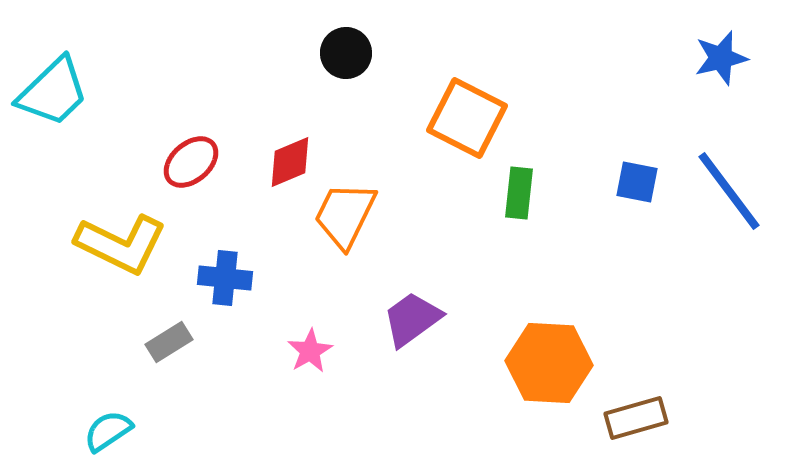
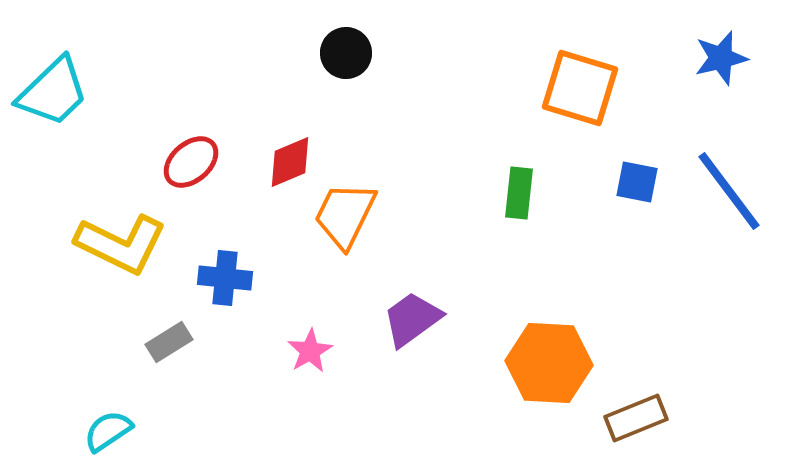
orange square: moved 113 px right, 30 px up; rotated 10 degrees counterclockwise
brown rectangle: rotated 6 degrees counterclockwise
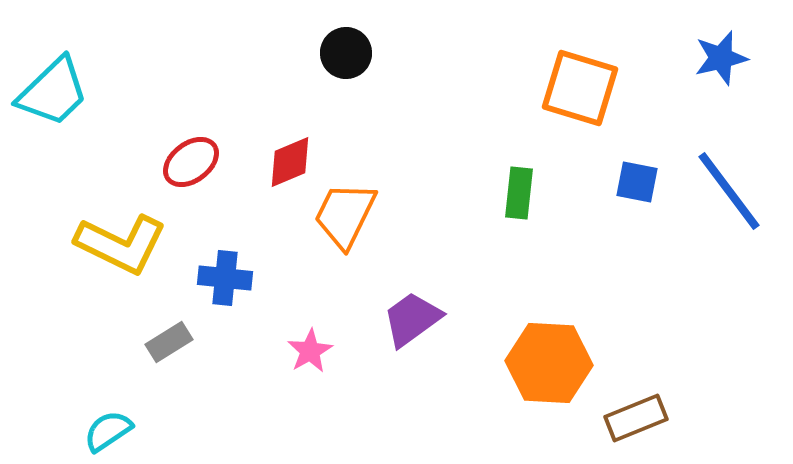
red ellipse: rotated 4 degrees clockwise
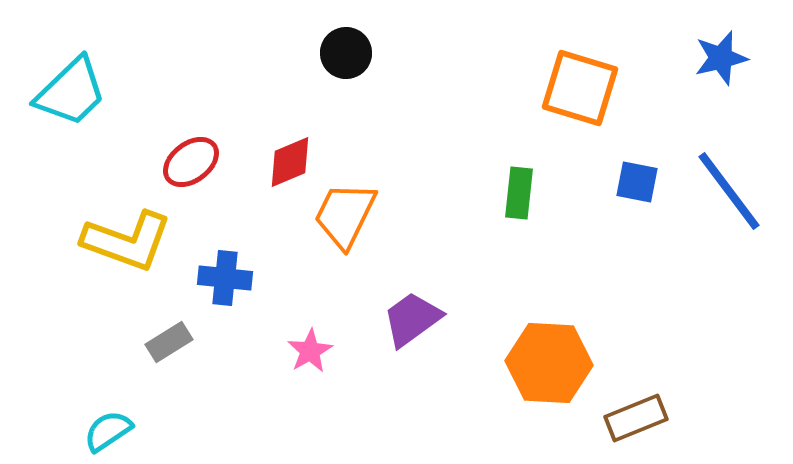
cyan trapezoid: moved 18 px right
yellow L-shape: moved 6 px right, 3 px up; rotated 6 degrees counterclockwise
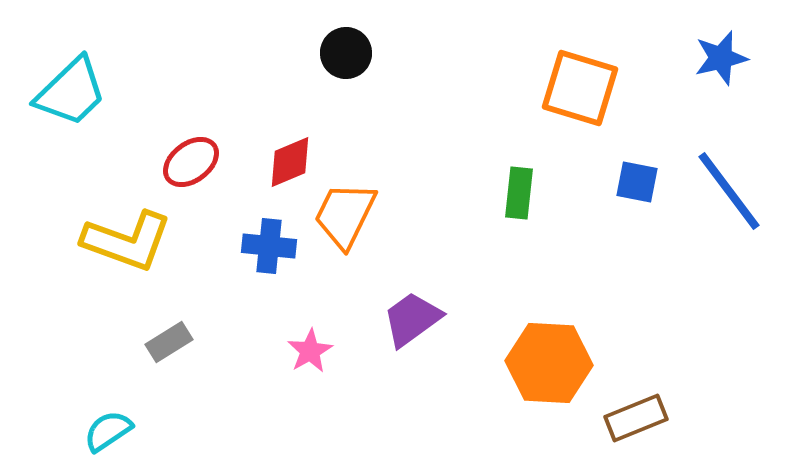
blue cross: moved 44 px right, 32 px up
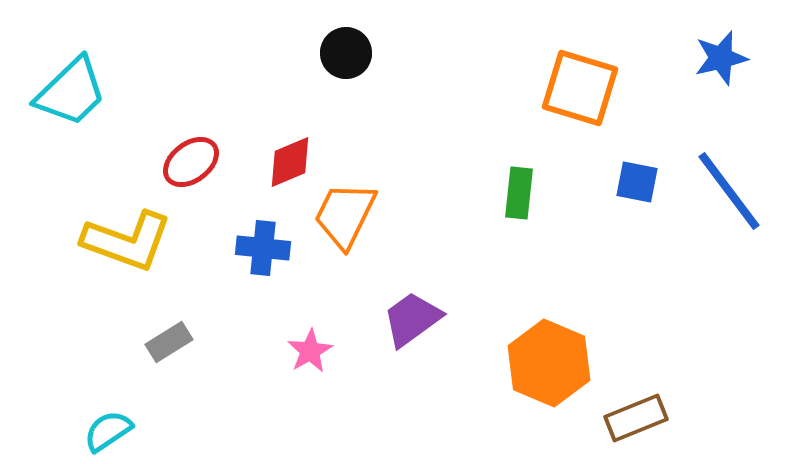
blue cross: moved 6 px left, 2 px down
orange hexagon: rotated 20 degrees clockwise
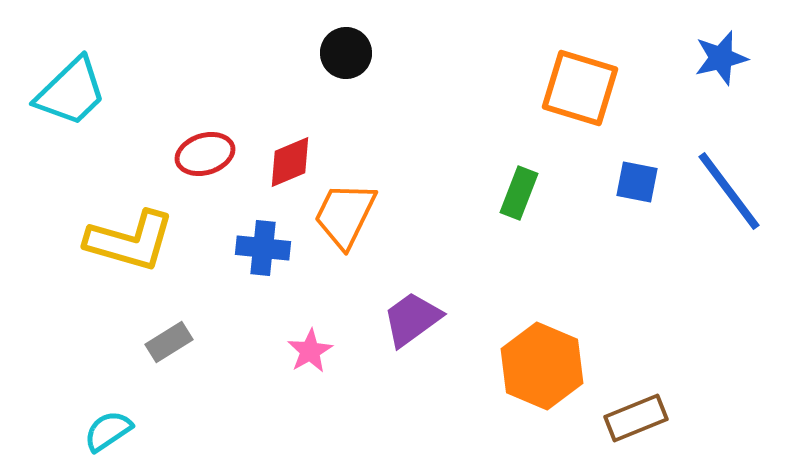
red ellipse: moved 14 px right, 8 px up; rotated 20 degrees clockwise
green rectangle: rotated 15 degrees clockwise
yellow L-shape: moved 3 px right; rotated 4 degrees counterclockwise
orange hexagon: moved 7 px left, 3 px down
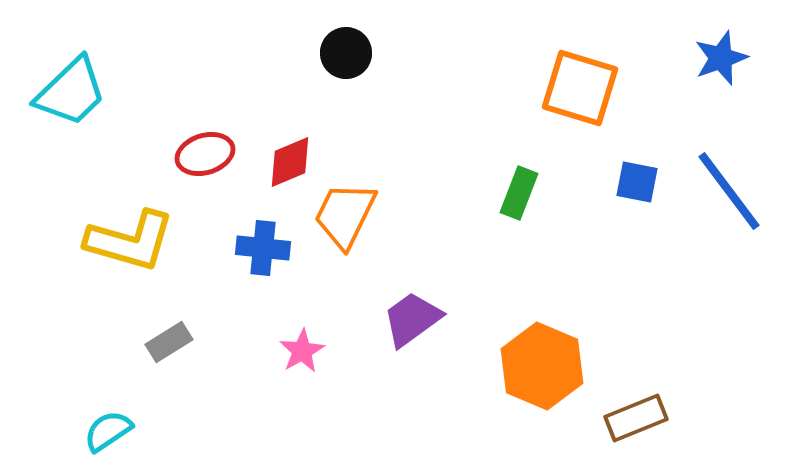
blue star: rotated 6 degrees counterclockwise
pink star: moved 8 px left
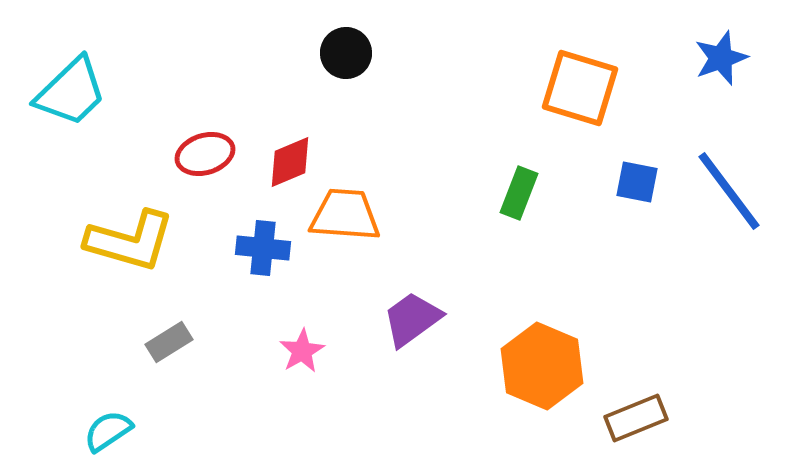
orange trapezoid: rotated 68 degrees clockwise
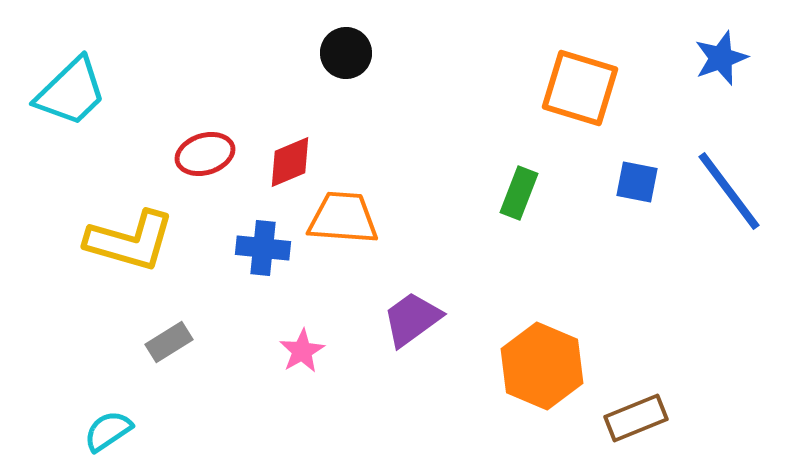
orange trapezoid: moved 2 px left, 3 px down
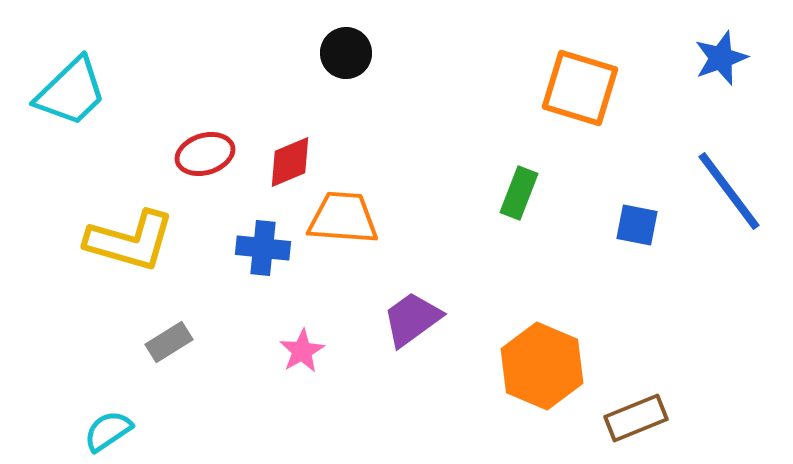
blue square: moved 43 px down
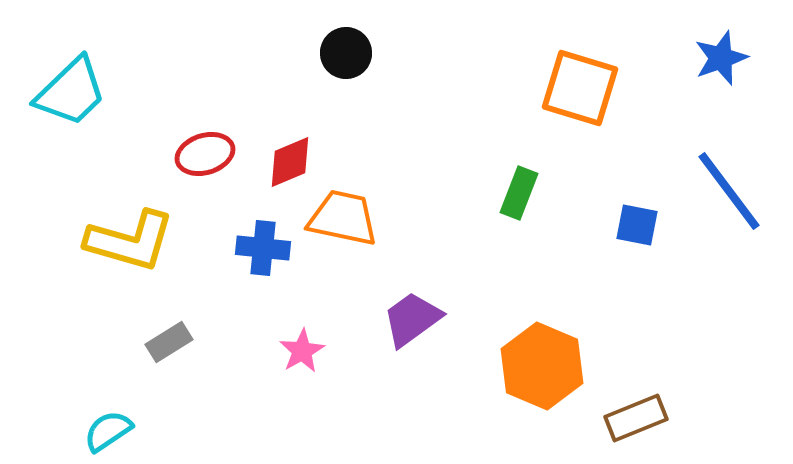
orange trapezoid: rotated 8 degrees clockwise
